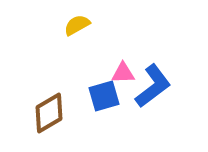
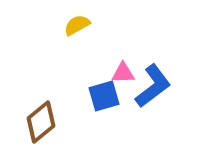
brown diamond: moved 8 px left, 9 px down; rotated 9 degrees counterclockwise
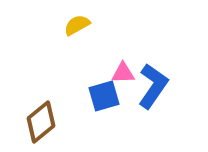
blue L-shape: rotated 18 degrees counterclockwise
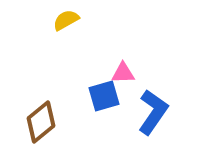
yellow semicircle: moved 11 px left, 5 px up
blue L-shape: moved 26 px down
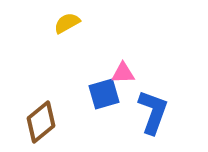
yellow semicircle: moved 1 px right, 3 px down
blue square: moved 2 px up
blue L-shape: rotated 15 degrees counterclockwise
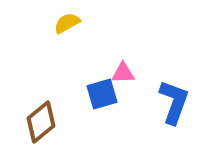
blue square: moved 2 px left
blue L-shape: moved 21 px right, 10 px up
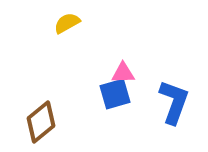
blue square: moved 13 px right
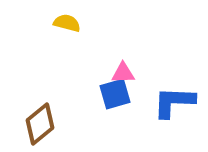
yellow semicircle: rotated 44 degrees clockwise
blue L-shape: rotated 108 degrees counterclockwise
brown diamond: moved 1 px left, 2 px down
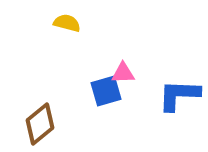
blue square: moved 9 px left, 3 px up
blue L-shape: moved 5 px right, 7 px up
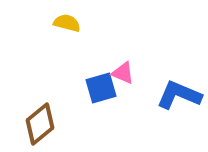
pink triangle: rotated 25 degrees clockwise
blue square: moved 5 px left, 3 px up
blue L-shape: rotated 21 degrees clockwise
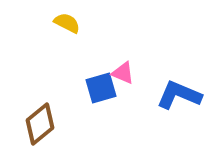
yellow semicircle: rotated 12 degrees clockwise
